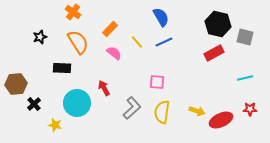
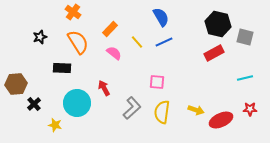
yellow arrow: moved 1 px left, 1 px up
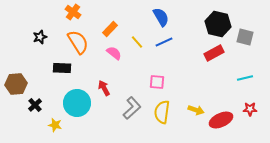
black cross: moved 1 px right, 1 px down
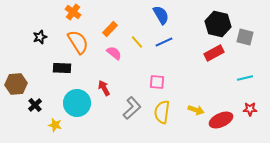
blue semicircle: moved 2 px up
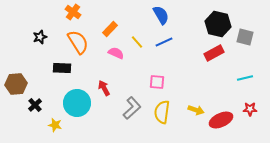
pink semicircle: moved 2 px right; rotated 14 degrees counterclockwise
